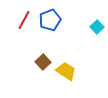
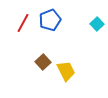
red line: moved 1 px left, 3 px down
cyan square: moved 3 px up
yellow trapezoid: rotated 30 degrees clockwise
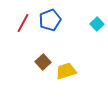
yellow trapezoid: rotated 80 degrees counterclockwise
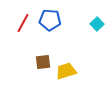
blue pentagon: rotated 25 degrees clockwise
brown square: rotated 35 degrees clockwise
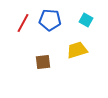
cyan square: moved 11 px left, 4 px up; rotated 16 degrees counterclockwise
yellow trapezoid: moved 11 px right, 21 px up
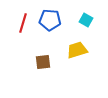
red line: rotated 12 degrees counterclockwise
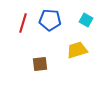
brown square: moved 3 px left, 2 px down
